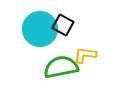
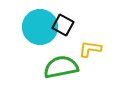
cyan circle: moved 2 px up
yellow L-shape: moved 5 px right, 6 px up
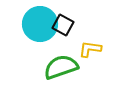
cyan circle: moved 3 px up
green semicircle: rotated 8 degrees counterclockwise
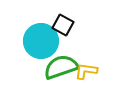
cyan circle: moved 1 px right, 17 px down
yellow L-shape: moved 4 px left, 22 px down
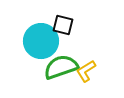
black square: rotated 15 degrees counterclockwise
yellow L-shape: rotated 40 degrees counterclockwise
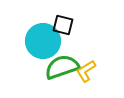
cyan circle: moved 2 px right
green semicircle: moved 1 px right
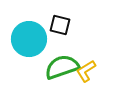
black square: moved 3 px left
cyan circle: moved 14 px left, 2 px up
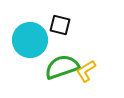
cyan circle: moved 1 px right, 1 px down
